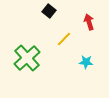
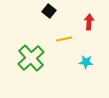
red arrow: rotated 21 degrees clockwise
yellow line: rotated 35 degrees clockwise
green cross: moved 4 px right
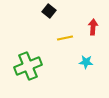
red arrow: moved 4 px right, 5 px down
yellow line: moved 1 px right, 1 px up
green cross: moved 3 px left, 8 px down; rotated 20 degrees clockwise
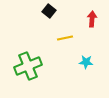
red arrow: moved 1 px left, 8 px up
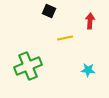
black square: rotated 16 degrees counterclockwise
red arrow: moved 2 px left, 2 px down
cyan star: moved 2 px right, 8 px down
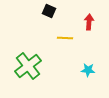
red arrow: moved 1 px left, 1 px down
yellow line: rotated 14 degrees clockwise
green cross: rotated 16 degrees counterclockwise
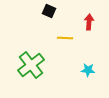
green cross: moved 3 px right, 1 px up
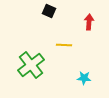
yellow line: moved 1 px left, 7 px down
cyan star: moved 4 px left, 8 px down
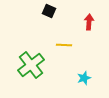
cyan star: rotated 24 degrees counterclockwise
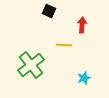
red arrow: moved 7 px left, 3 px down
